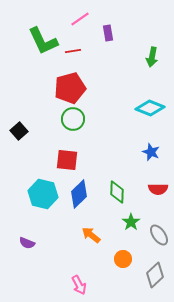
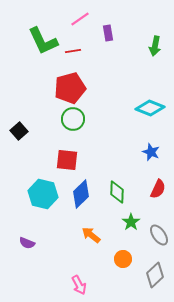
green arrow: moved 3 px right, 11 px up
red semicircle: rotated 66 degrees counterclockwise
blue diamond: moved 2 px right
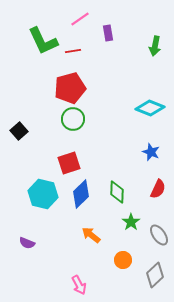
red square: moved 2 px right, 3 px down; rotated 25 degrees counterclockwise
orange circle: moved 1 px down
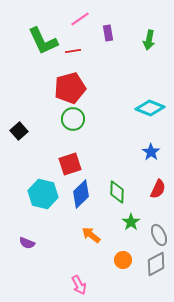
green arrow: moved 6 px left, 6 px up
blue star: rotated 12 degrees clockwise
red square: moved 1 px right, 1 px down
gray ellipse: rotated 10 degrees clockwise
gray diamond: moved 1 px right, 11 px up; rotated 15 degrees clockwise
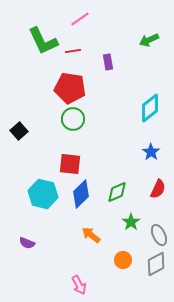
purple rectangle: moved 29 px down
green arrow: rotated 54 degrees clockwise
red pentagon: rotated 24 degrees clockwise
cyan diamond: rotated 60 degrees counterclockwise
red square: rotated 25 degrees clockwise
green diamond: rotated 65 degrees clockwise
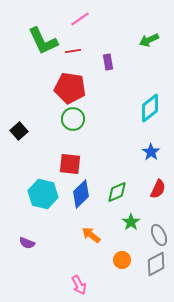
orange circle: moved 1 px left
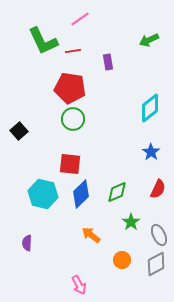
purple semicircle: rotated 70 degrees clockwise
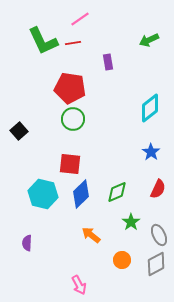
red line: moved 8 px up
